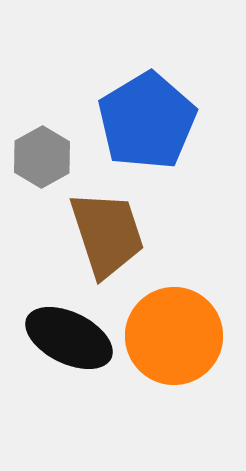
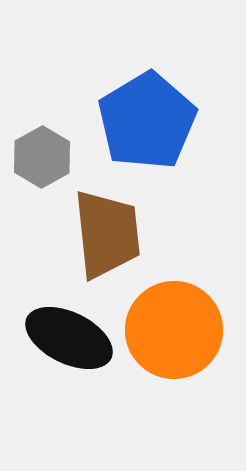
brown trapezoid: rotated 12 degrees clockwise
orange circle: moved 6 px up
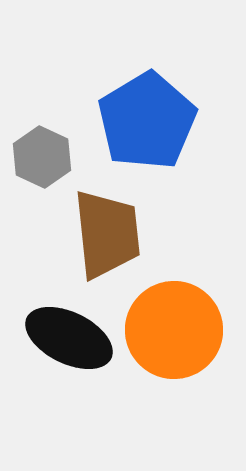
gray hexagon: rotated 6 degrees counterclockwise
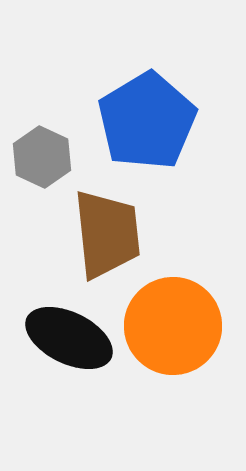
orange circle: moved 1 px left, 4 px up
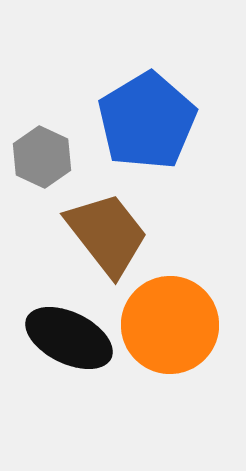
brown trapezoid: rotated 32 degrees counterclockwise
orange circle: moved 3 px left, 1 px up
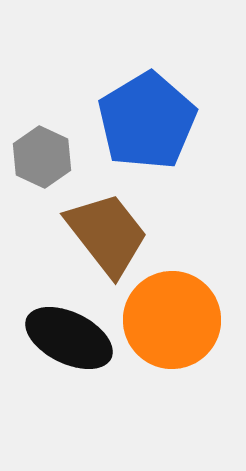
orange circle: moved 2 px right, 5 px up
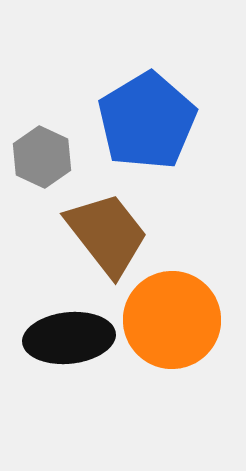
black ellipse: rotated 32 degrees counterclockwise
